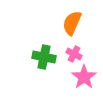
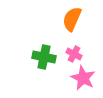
orange semicircle: moved 4 px up
pink star: moved 1 px left, 1 px down; rotated 10 degrees counterclockwise
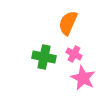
orange semicircle: moved 4 px left, 4 px down
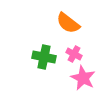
orange semicircle: rotated 75 degrees counterclockwise
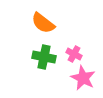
orange semicircle: moved 25 px left
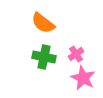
pink cross: moved 2 px right; rotated 28 degrees clockwise
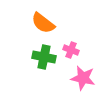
pink cross: moved 5 px left, 4 px up; rotated 35 degrees counterclockwise
pink star: rotated 15 degrees counterclockwise
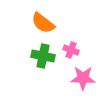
green cross: moved 1 px left, 1 px up
pink star: rotated 10 degrees counterclockwise
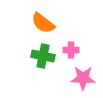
pink cross: rotated 21 degrees counterclockwise
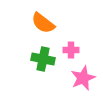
green cross: moved 3 px down
pink star: rotated 25 degrees counterclockwise
